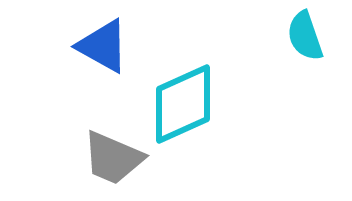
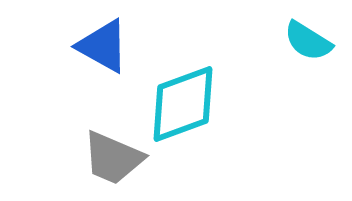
cyan semicircle: moved 3 px right, 5 px down; rotated 39 degrees counterclockwise
cyan diamond: rotated 4 degrees clockwise
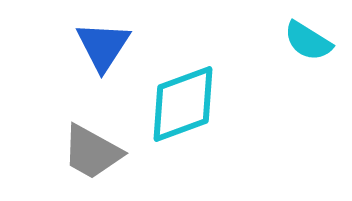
blue triangle: rotated 34 degrees clockwise
gray trapezoid: moved 21 px left, 6 px up; rotated 6 degrees clockwise
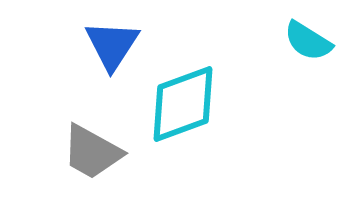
blue triangle: moved 9 px right, 1 px up
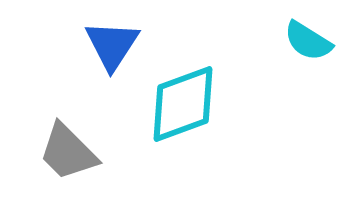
gray trapezoid: moved 24 px left; rotated 16 degrees clockwise
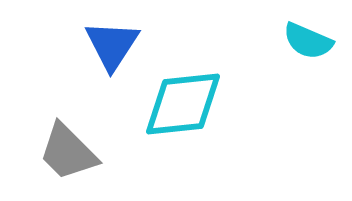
cyan semicircle: rotated 9 degrees counterclockwise
cyan diamond: rotated 14 degrees clockwise
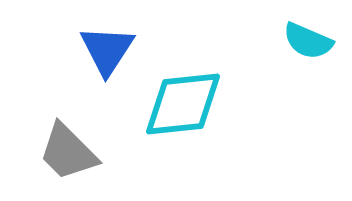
blue triangle: moved 5 px left, 5 px down
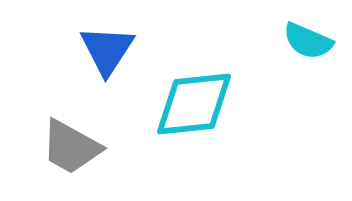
cyan diamond: moved 11 px right
gray trapezoid: moved 3 px right, 5 px up; rotated 16 degrees counterclockwise
